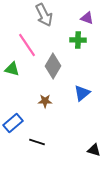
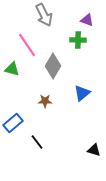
purple triangle: moved 2 px down
black line: rotated 35 degrees clockwise
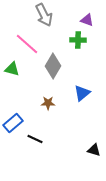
pink line: moved 1 px up; rotated 15 degrees counterclockwise
brown star: moved 3 px right, 2 px down
black line: moved 2 px left, 3 px up; rotated 28 degrees counterclockwise
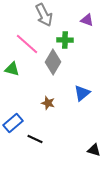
green cross: moved 13 px left
gray diamond: moved 4 px up
brown star: rotated 16 degrees clockwise
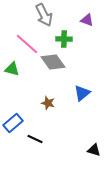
green cross: moved 1 px left, 1 px up
gray diamond: rotated 65 degrees counterclockwise
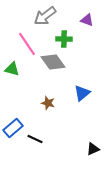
gray arrow: moved 1 px right, 1 px down; rotated 80 degrees clockwise
pink line: rotated 15 degrees clockwise
blue rectangle: moved 5 px down
black triangle: moved 1 px left, 1 px up; rotated 40 degrees counterclockwise
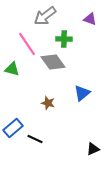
purple triangle: moved 3 px right, 1 px up
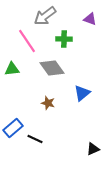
pink line: moved 3 px up
gray diamond: moved 1 px left, 6 px down
green triangle: rotated 21 degrees counterclockwise
